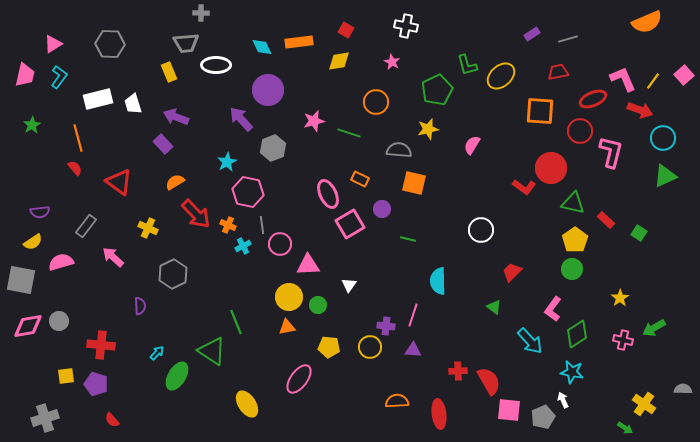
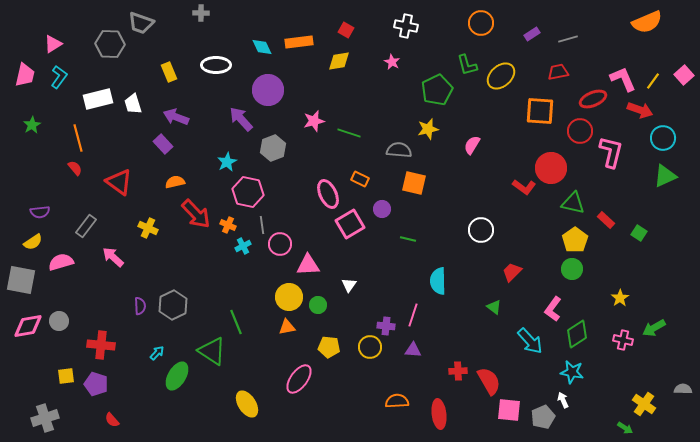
gray trapezoid at (186, 43): moved 45 px left, 20 px up; rotated 24 degrees clockwise
orange circle at (376, 102): moved 105 px right, 79 px up
orange semicircle at (175, 182): rotated 18 degrees clockwise
gray hexagon at (173, 274): moved 31 px down
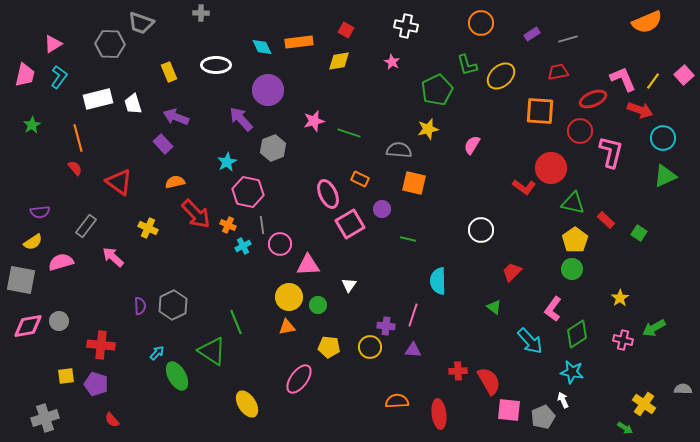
green ellipse at (177, 376): rotated 60 degrees counterclockwise
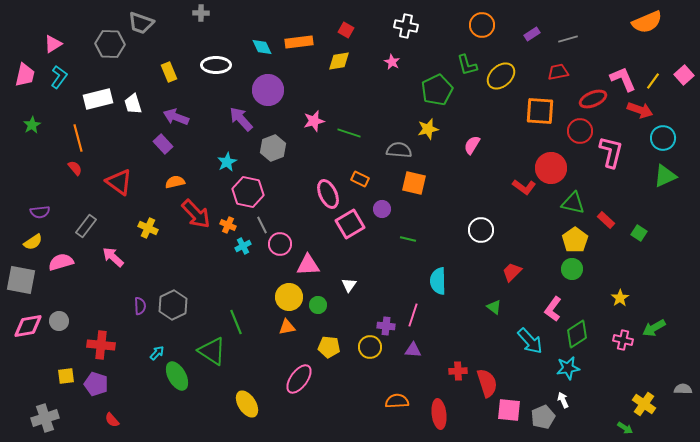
orange circle at (481, 23): moved 1 px right, 2 px down
gray line at (262, 225): rotated 18 degrees counterclockwise
cyan star at (572, 372): moved 4 px left, 4 px up; rotated 20 degrees counterclockwise
red semicircle at (489, 381): moved 2 px left, 2 px down; rotated 12 degrees clockwise
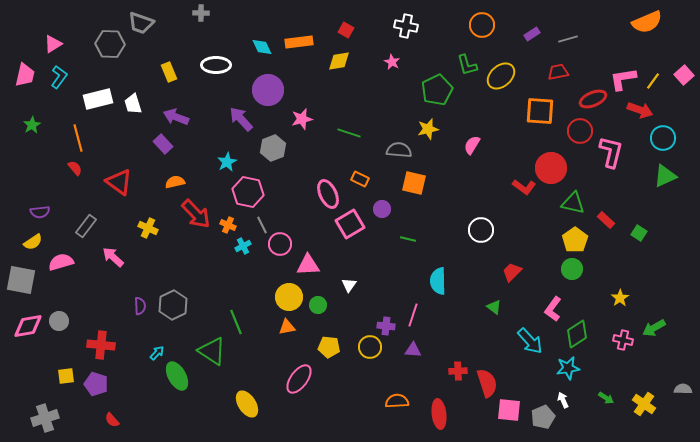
pink L-shape at (623, 79): rotated 76 degrees counterclockwise
pink star at (314, 121): moved 12 px left, 2 px up
green arrow at (625, 428): moved 19 px left, 30 px up
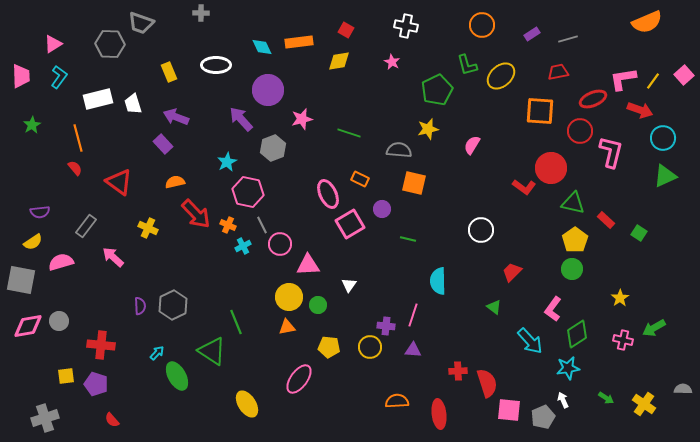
pink trapezoid at (25, 75): moved 4 px left, 1 px down; rotated 15 degrees counterclockwise
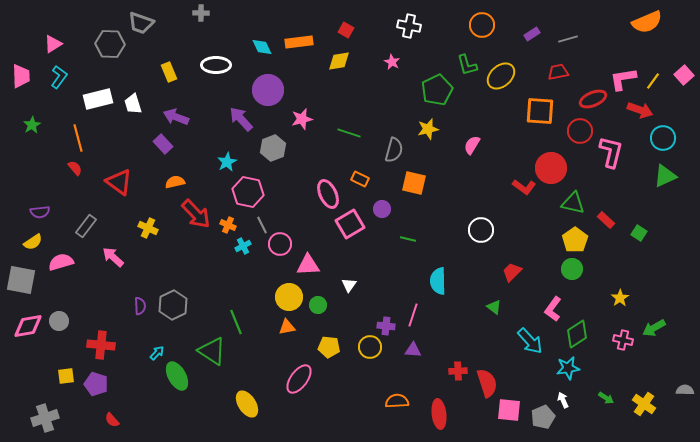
white cross at (406, 26): moved 3 px right
gray semicircle at (399, 150): moved 5 px left; rotated 100 degrees clockwise
gray semicircle at (683, 389): moved 2 px right, 1 px down
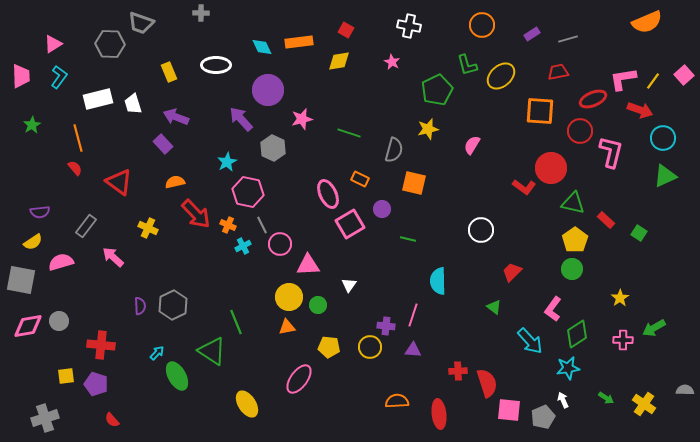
gray hexagon at (273, 148): rotated 15 degrees counterclockwise
pink cross at (623, 340): rotated 12 degrees counterclockwise
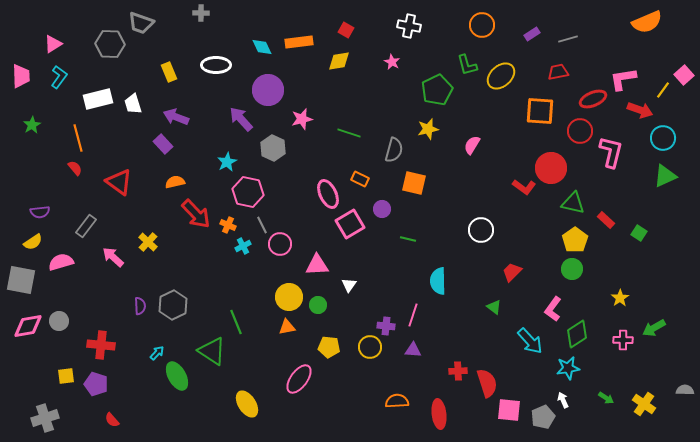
yellow line at (653, 81): moved 10 px right, 9 px down
yellow cross at (148, 228): moved 14 px down; rotated 18 degrees clockwise
pink triangle at (308, 265): moved 9 px right
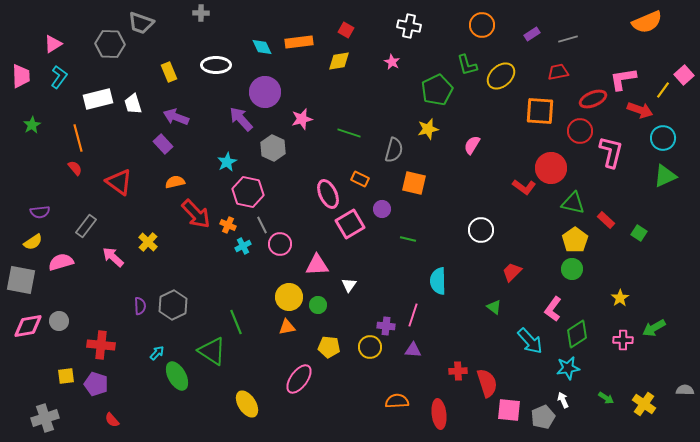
purple circle at (268, 90): moved 3 px left, 2 px down
